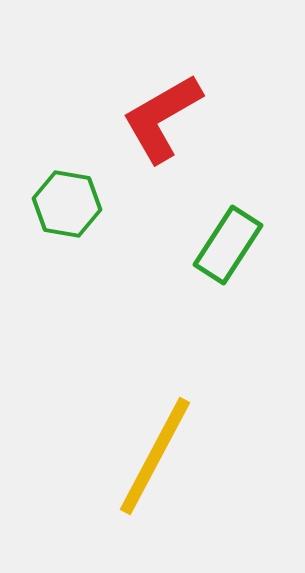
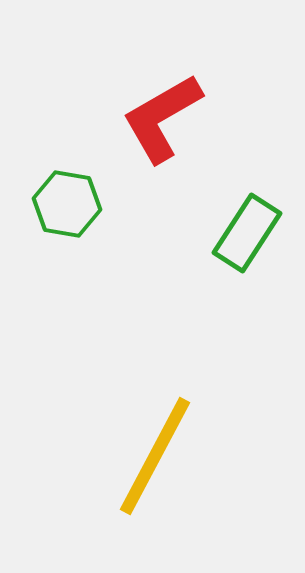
green rectangle: moved 19 px right, 12 px up
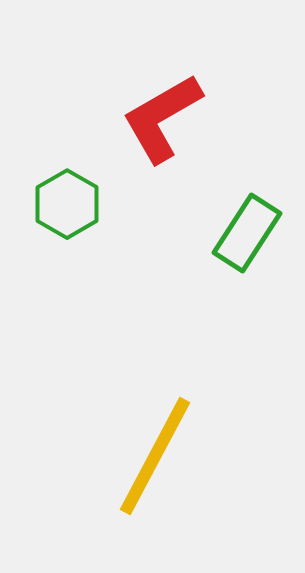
green hexagon: rotated 20 degrees clockwise
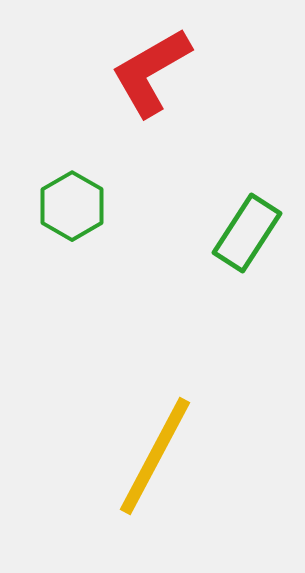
red L-shape: moved 11 px left, 46 px up
green hexagon: moved 5 px right, 2 px down
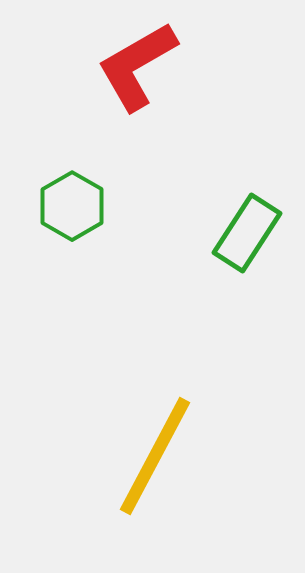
red L-shape: moved 14 px left, 6 px up
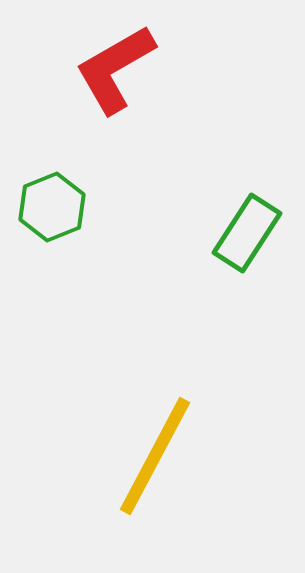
red L-shape: moved 22 px left, 3 px down
green hexagon: moved 20 px left, 1 px down; rotated 8 degrees clockwise
